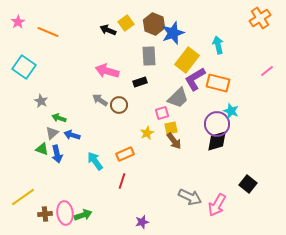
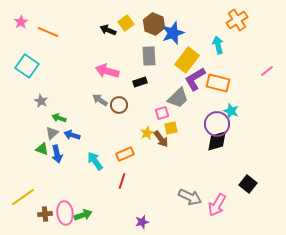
orange cross at (260, 18): moved 23 px left, 2 px down
pink star at (18, 22): moved 3 px right
cyan square at (24, 67): moved 3 px right, 1 px up
brown arrow at (174, 141): moved 13 px left, 2 px up
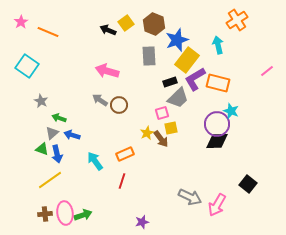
blue star at (173, 33): moved 4 px right, 7 px down
black rectangle at (140, 82): moved 30 px right
black diamond at (217, 141): rotated 15 degrees clockwise
yellow line at (23, 197): moved 27 px right, 17 px up
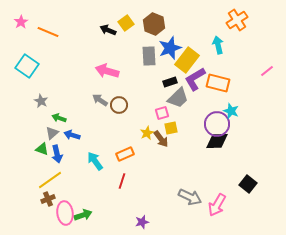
blue star at (177, 40): moved 7 px left, 8 px down
brown cross at (45, 214): moved 3 px right, 15 px up; rotated 16 degrees counterclockwise
